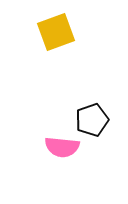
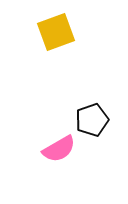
pink semicircle: moved 3 px left, 2 px down; rotated 36 degrees counterclockwise
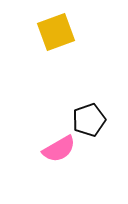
black pentagon: moved 3 px left
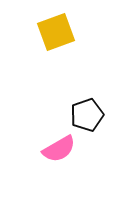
black pentagon: moved 2 px left, 5 px up
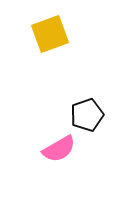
yellow square: moved 6 px left, 2 px down
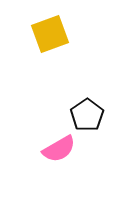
black pentagon: rotated 16 degrees counterclockwise
